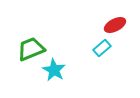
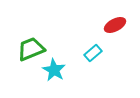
cyan rectangle: moved 9 px left, 5 px down
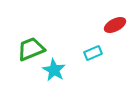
cyan rectangle: rotated 18 degrees clockwise
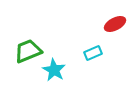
red ellipse: moved 1 px up
green trapezoid: moved 3 px left, 2 px down
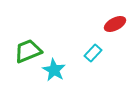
cyan rectangle: rotated 24 degrees counterclockwise
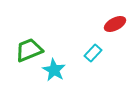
green trapezoid: moved 1 px right, 1 px up
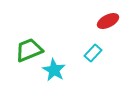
red ellipse: moved 7 px left, 3 px up
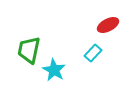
red ellipse: moved 4 px down
green trapezoid: rotated 56 degrees counterclockwise
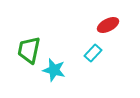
cyan star: rotated 15 degrees counterclockwise
